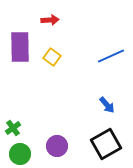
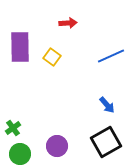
red arrow: moved 18 px right, 3 px down
black square: moved 2 px up
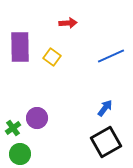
blue arrow: moved 2 px left, 3 px down; rotated 102 degrees counterclockwise
purple circle: moved 20 px left, 28 px up
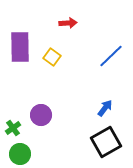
blue line: rotated 20 degrees counterclockwise
purple circle: moved 4 px right, 3 px up
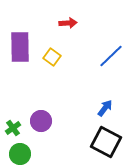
purple circle: moved 6 px down
black square: rotated 32 degrees counterclockwise
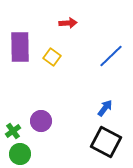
green cross: moved 3 px down
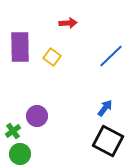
purple circle: moved 4 px left, 5 px up
black square: moved 2 px right, 1 px up
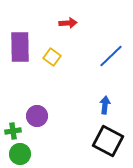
blue arrow: moved 3 px up; rotated 30 degrees counterclockwise
green cross: rotated 28 degrees clockwise
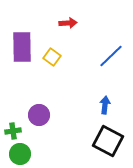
purple rectangle: moved 2 px right
purple circle: moved 2 px right, 1 px up
